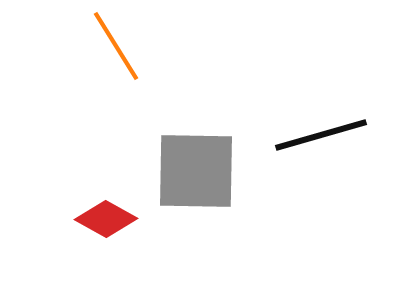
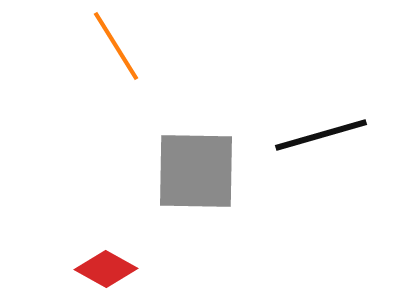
red diamond: moved 50 px down
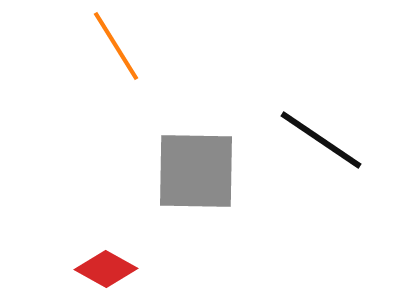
black line: moved 5 px down; rotated 50 degrees clockwise
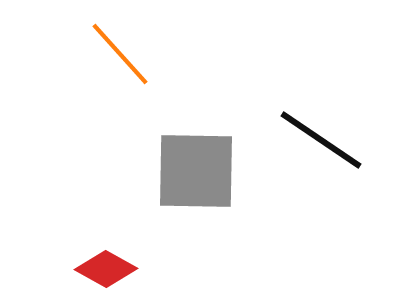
orange line: moved 4 px right, 8 px down; rotated 10 degrees counterclockwise
